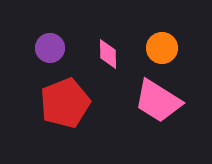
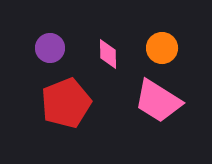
red pentagon: moved 1 px right
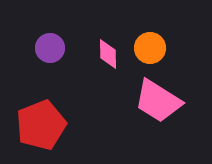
orange circle: moved 12 px left
red pentagon: moved 25 px left, 22 px down
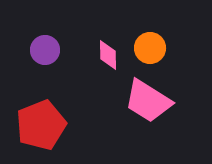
purple circle: moved 5 px left, 2 px down
pink diamond: moved 1 px down
pink trapezoid: moved 10 px left
